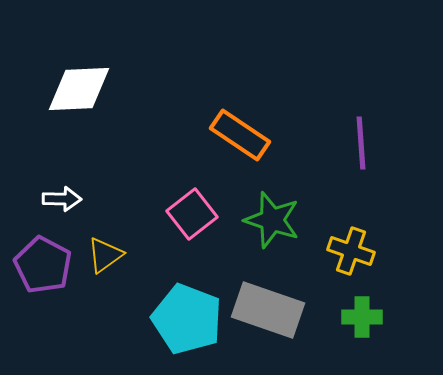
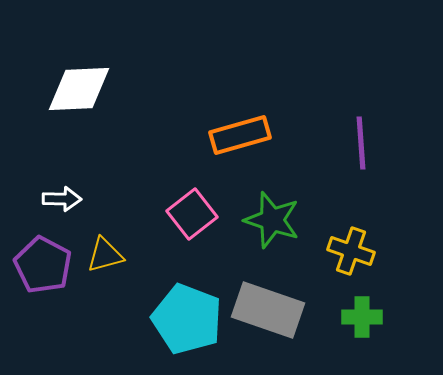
orange rectangle: rotated 50 degrees counterclockwise
yellow triangle: rotated 21 degrees clockwise
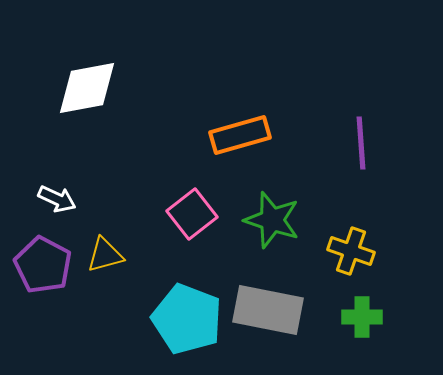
white diamond: moved 8 px right, 1 px up; rotated 8 degrees counterclockwise
white arrow: moved 5 px left; rotated 24 degrees clockwise
gray rectangle: rotated 8 degrees counterclockwise
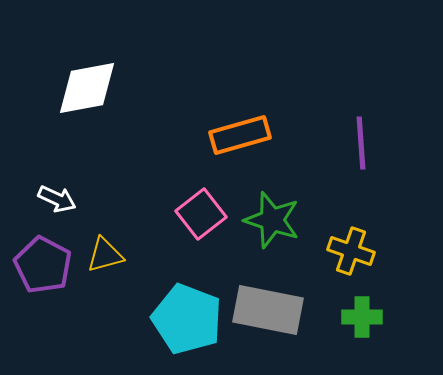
pink square: moved 9 px right
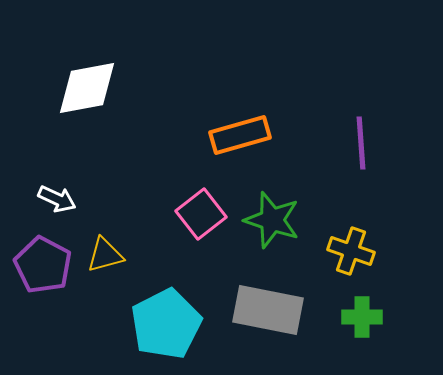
cyan pentagon: moved 21 px left, 5 px down; rotated 24 degrees clockwise
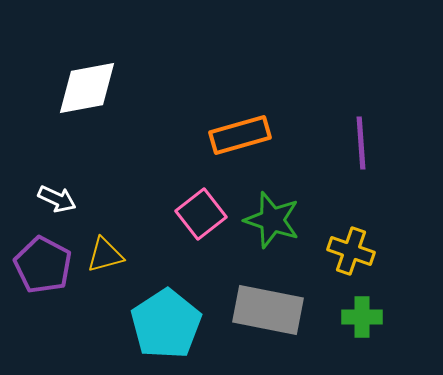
cyan pentagon: rotated 6 degrees counterclockwise
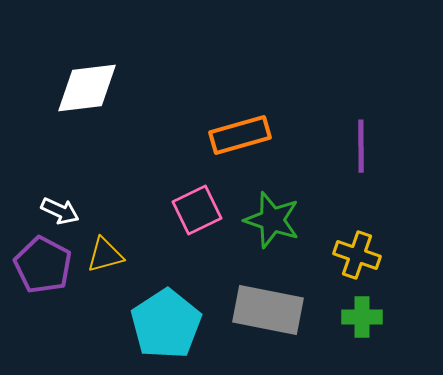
white diamond: rotated 4 degrees clockwise
purple line: moved 3 px down; rotated 4 degrees clockwise
white arrow: moved 3 px right, 12 px down
pink square: moved 4 px left, 4 px up; rotated 12 degrees clockwise
yellow cross: moved 6 px right, 4 px down
